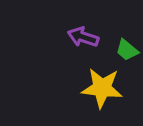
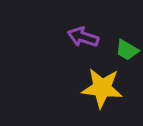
green trapezoid: rotated 10 degrees counterclockwise
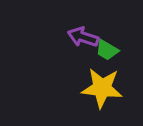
green trapezoid: moved 20 px left
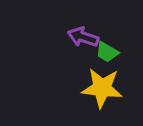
green trapezoid: moved 2 px down
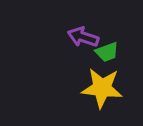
green trapezoid: rotated 50 degrees counterclockwise
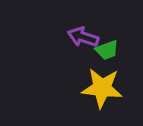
green trapezoid: moved 2 px up
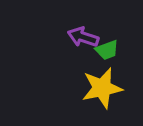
yellow star: rotated 18 degrees counterclockwise
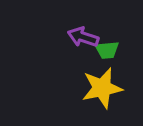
green trapezoid: rotated 15 degrees clockwise
